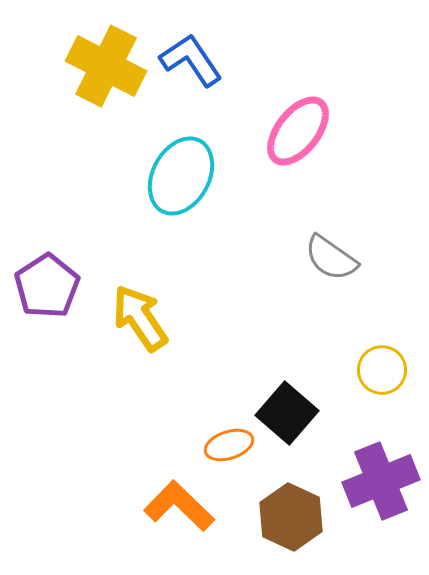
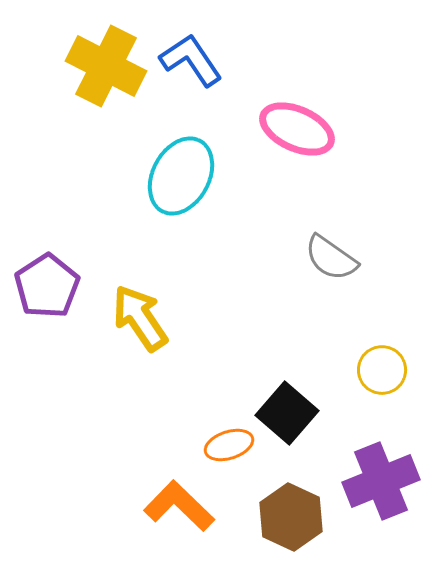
pink ellipse: moved 1 px left, 2 px up; rotated 76 degrees clockwise
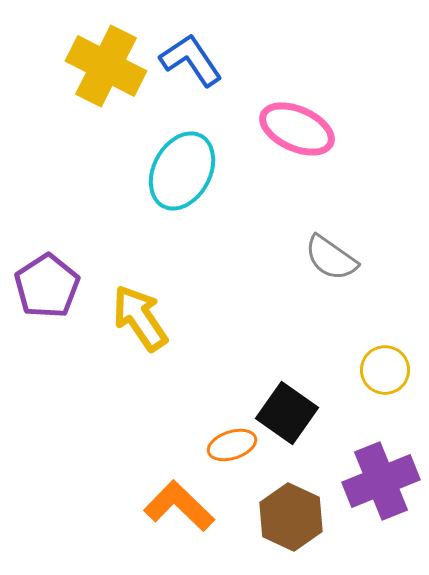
cyan ellipse: moved 1 px right, 5 px up
yellow circle: moved 3 px right
black square: rotated 6 degrees counterclockwise
orange ellipse: moved 3 px right
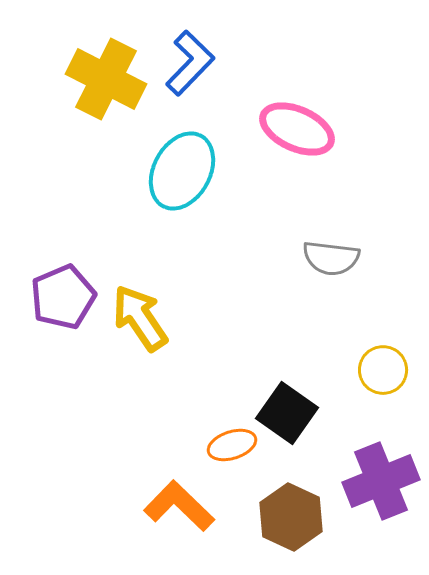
blue L-shape: moved 1 px left, 3 px down; rotated 78 degrees clockwise
yellow cross: moved 13 px down
gray semicircle: rotated 28 degrees counterclockwise
purple pentagon: moved 16 px right, 11 px down; rotated 10 degrees clockwise
yellow circle: moved 2 px left
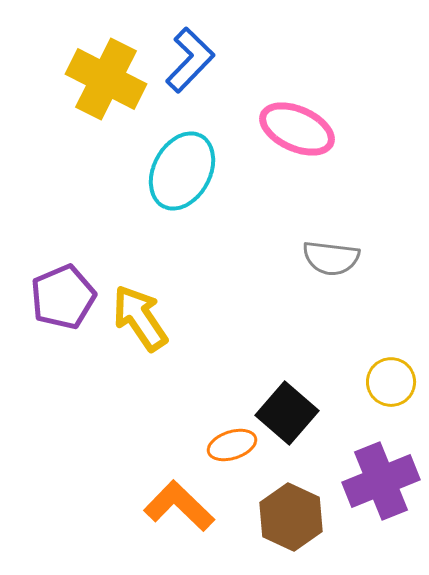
blue L-shape: moved 3 px up
yellow circle: moved 8 px right, 12 px down
black square: rotated 6 degrees clockwise
